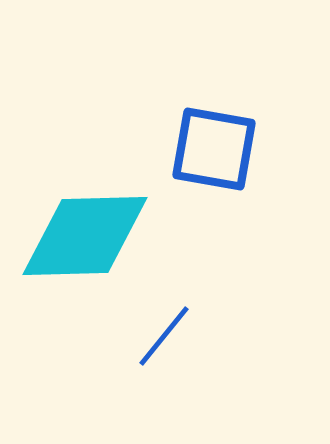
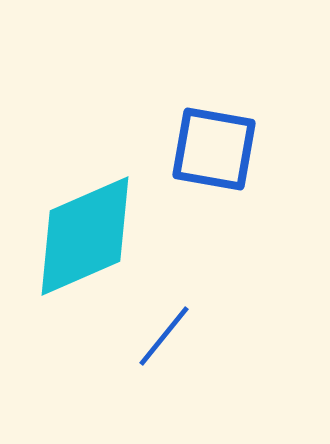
cyan diamond: rotated 22 degrees counterclockwise
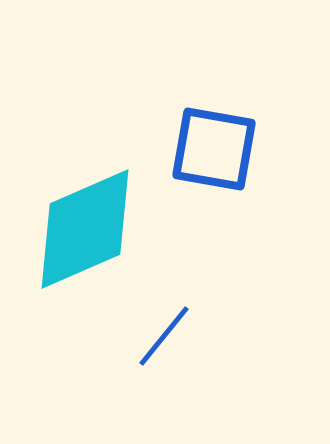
cyan diamond: moved 7 px up
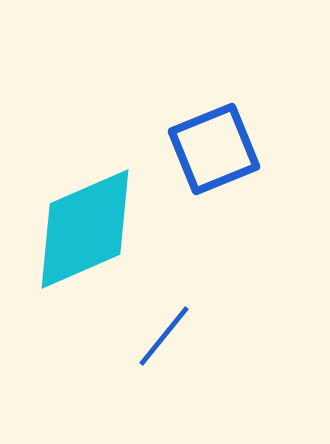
blue square: rotated 32 degrees counterclockwise
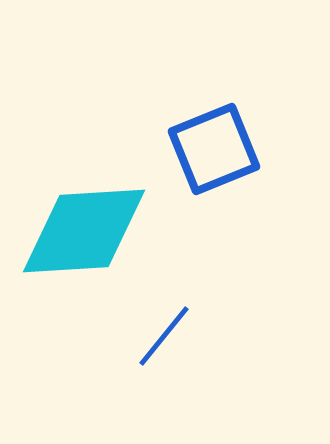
cyan diamond: moved 1 px left, 2 px down; rotated 20 degrees clockwise
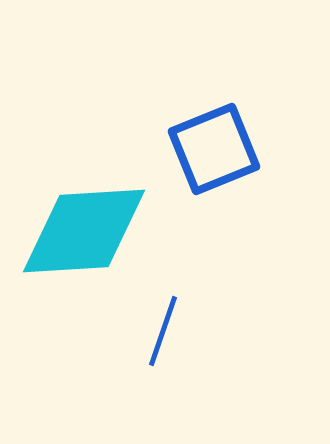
blue line: moved 1 px left, 5 px up; rotated 20 degrees counterclockwise
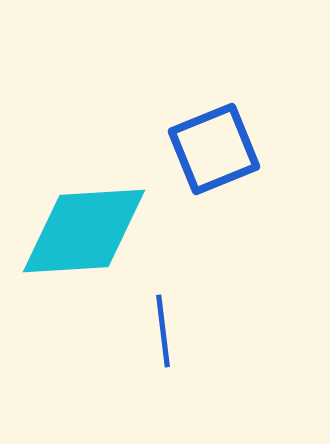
blue line: rotated 26 degrees counterclockwise
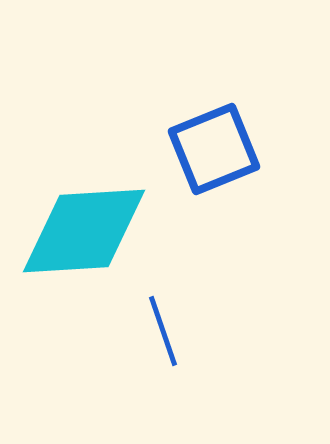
blue line: rotated 12 degrees counterclockwise
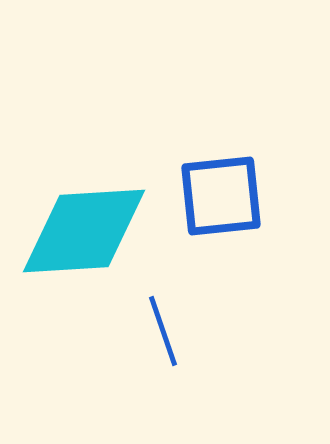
blue square: moved 7 px right, 47 px down; rotated 16 degrees clockwise
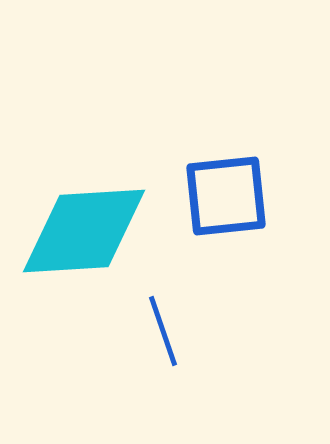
blue square: moved 5 px right
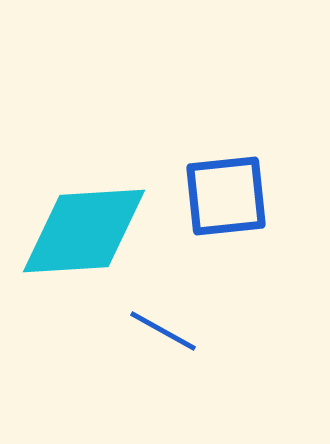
blue line: rotated 42 degrees counterclockwise
